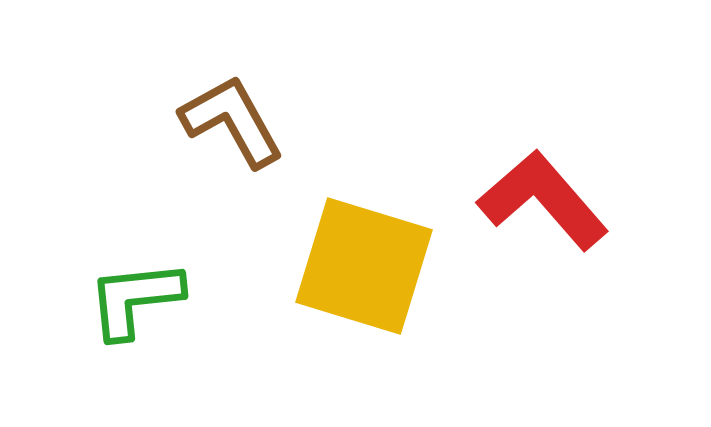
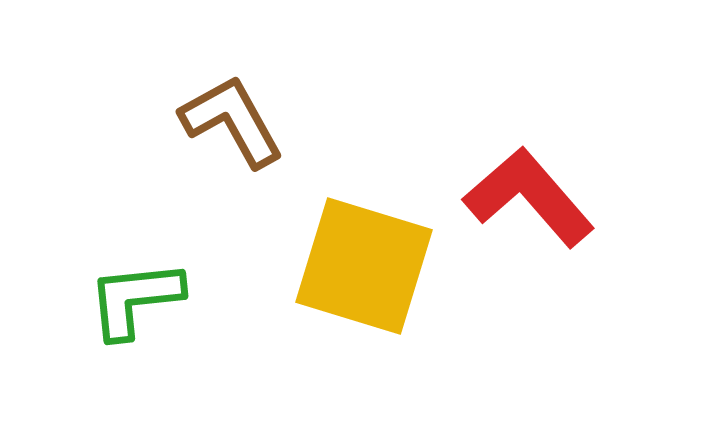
red L-shape: moved 14 px left, 3 px up
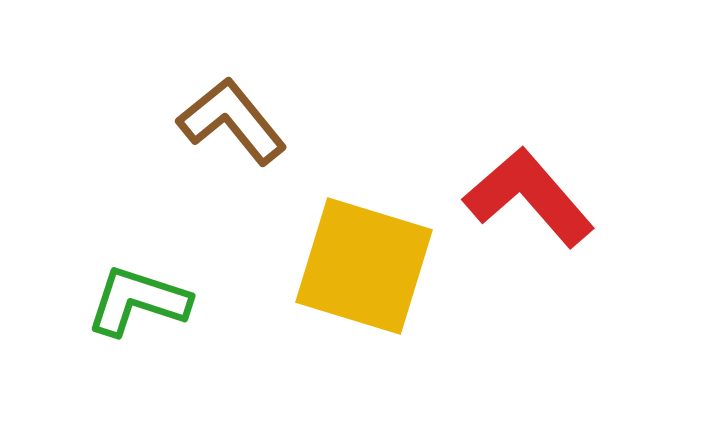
brown L-shape: rotated 10 degrees counterclockwise
green L-shape: moved 3 px right, 2 px down; rotated 24 degrees clockwise
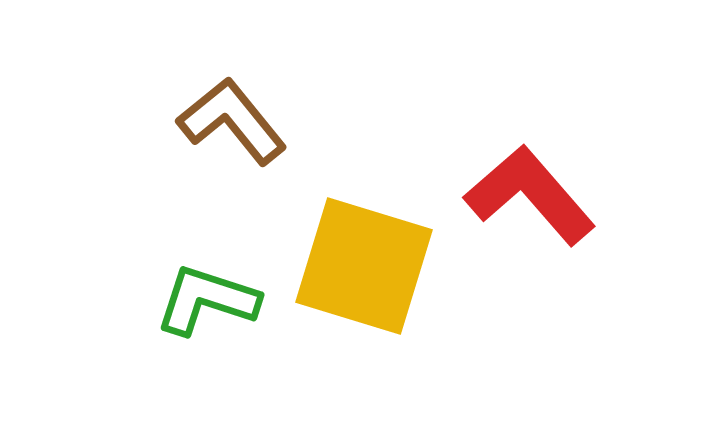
red L-shape: moved 1 px right, 2 px up
green L-shape: moved 69 px right, 1 px up
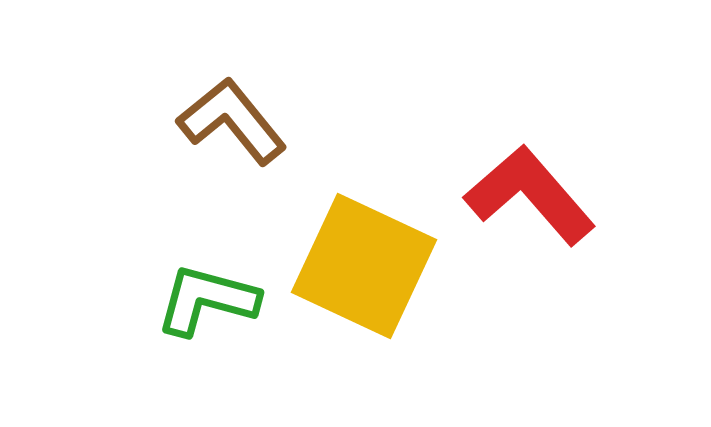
yellow square: rotated 8 degrees clockwise
green L-shape: rotated 3 degrees counterclockwise
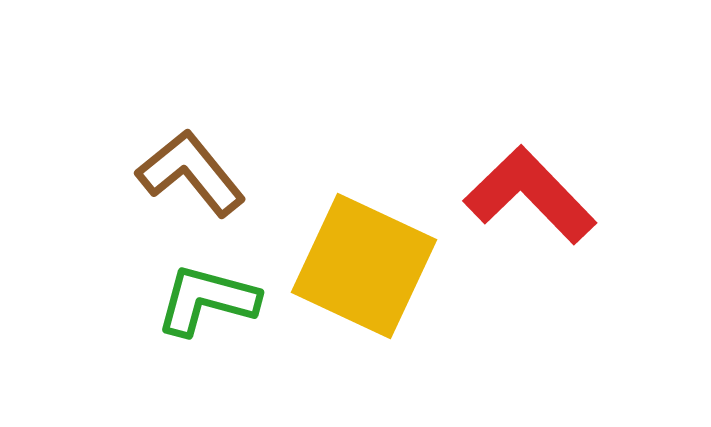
brown L-shape: moved 41 px left, 52 px down
red L-shape: rotated 3 degrees counterclockwise
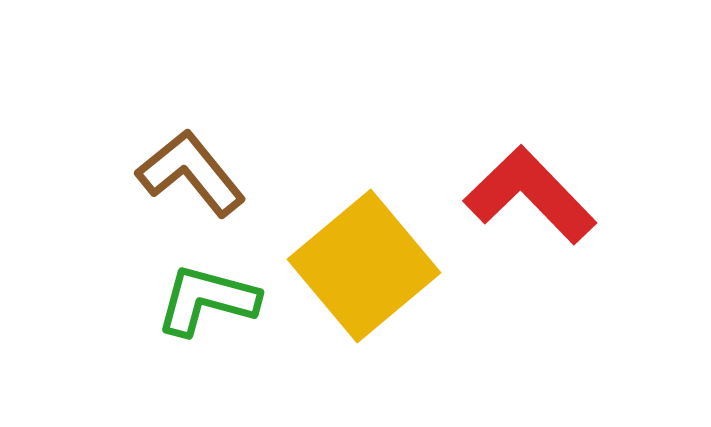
yellow square: rotated 25 degrees clockwise
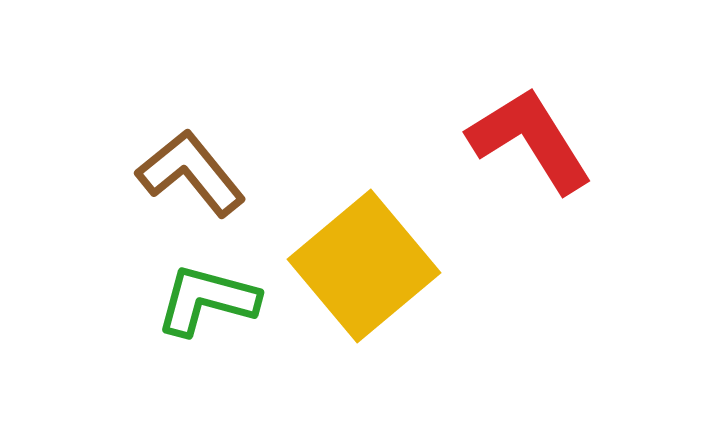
red L-shape: moved 55 px up; rotated 12 degrees clockwise
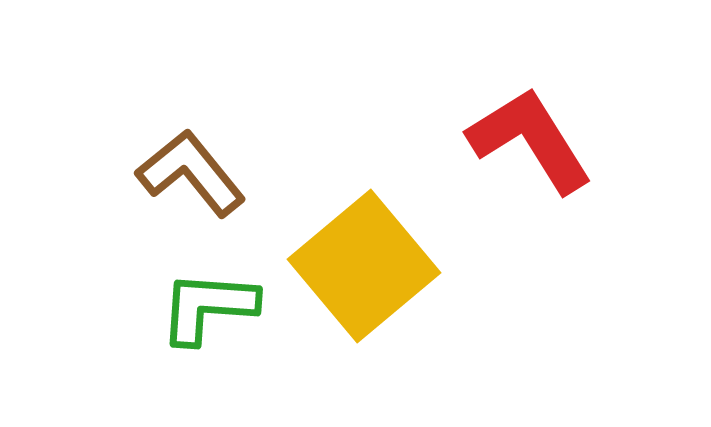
green L-shape: moved 1 px right, 7 px down; rotated 11 degrees counterclockwise
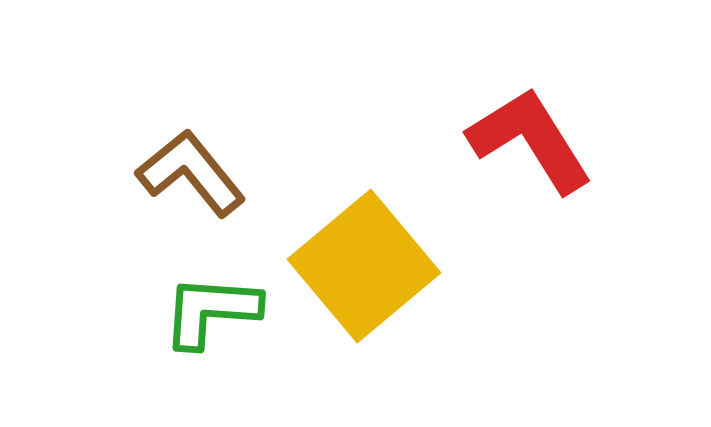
green L-shape: moved 3 px right, 4 px down
